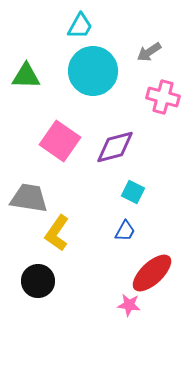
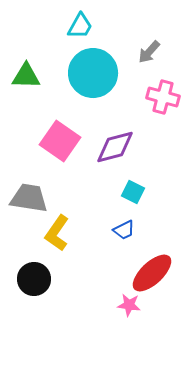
gray arrow: rotated 15 degrees counterclockwise
cyan circle: moved 2 px down
blue trapezoid: moved 1 px left, 1 px up; rotated 35 degrees clockwise
black circle: moved 4 px left, 2 px up
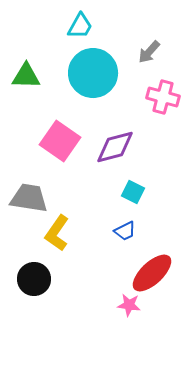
blue trapezoid: moved 1 px right, 1 px down
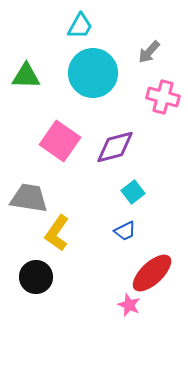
cyan square: rotated 25 degrees clockwise
black circle: moved 2 px right, 2 px up
pink star: rotated 15 degrees clockwise
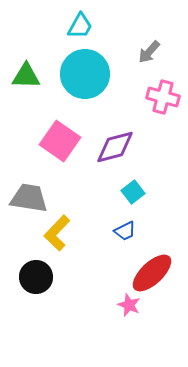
cyan circle: moved 8 px left, 1 px down
yellow L-shape: rotated 9 degrees clockwise
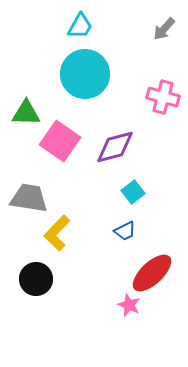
gray arrow: moved 15 px right, 23 px up
green triangle: moved 37 px down
black circle: moved 2 px down
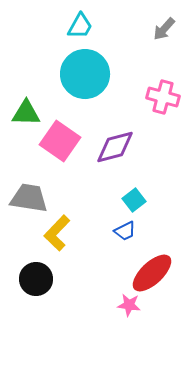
cyan square: moved 1 px right, 8 px down
pink star: rotated 15 degrees counterclockwise
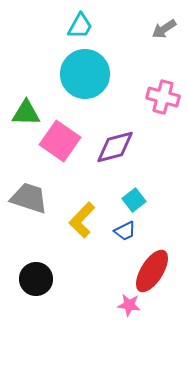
gray arrow: rotated 15 degrees clockwise
gray trapezoid: rotated 9 degrees clockwise
yellow L-shape: moved 25 px right, 13 px up
red ellipse: moved 2 px up; rotated 15 degrees counterclockwise
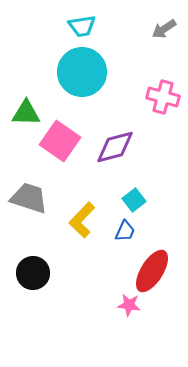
cyan trapezoid: moved 2 px right; rotated 52 degrees clockwise
cyan circle: moved 3 px left, 2 px up
blue trapezoid: rotated 40 degrees counterclockwise
black circle: moved 3 px left, 6 px up
